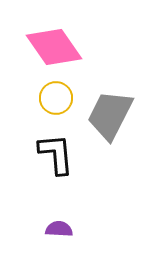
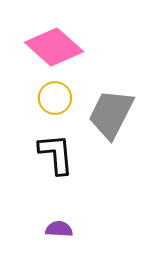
pink diamond: rotated 14 degrees counterclockwise
yellow circle: moved 1 px left
gray trapezoid: moved 1 px right, 1 px up
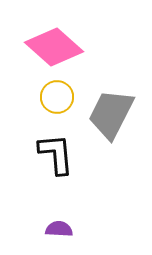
yellow circle: moved 2 px right, 1 px up
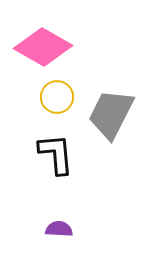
pink diamond: moved 11 px left; rotated 12 degrees counterclockwise
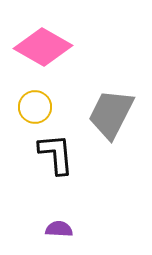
yellow circle: moved 22 px left, 10 px down
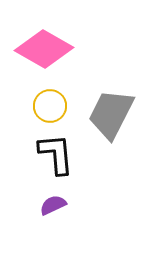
pink diamond: moved 1 px right, 2 px down
yellow circle: moved 15 px right, 1 px up
purple semicircle: moved 6 px left, 24 px up; rotated 28 degrees counterclockwise
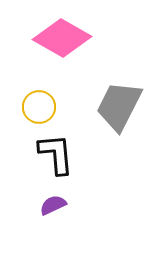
pink diamond: moved 18 px right, 11 px up
yellow circle: moved 11 px left, 1 px down
gray trapezoid: moved 8 px right, 8 px up
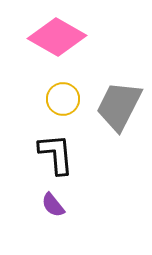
pink diamond: moved 5 px left, 1 px up
yellow circle: moved 24 px right, 8 px up
purple semicircle: rotated 104 degrees counterclockwise
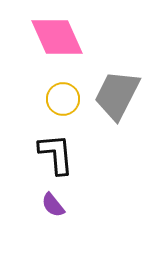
pink diamond: rotated 36 degrees clockwise
gray trapezoid: moved 2 px left, 11 px up
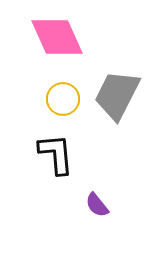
purple semicircle: moved 44 px right
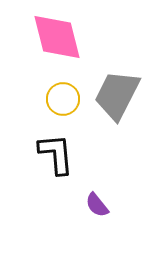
pink diamond: rotated 10 degrees clockwise
